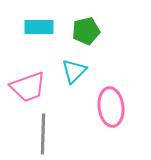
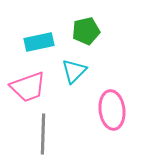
cyan rectangle: moved 15 px down; rotated 12 degrees counterclockwise
pink ellipse: moved 1 px right, 3 px down
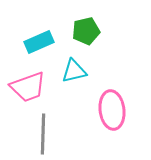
cyan rectangle: rotated 12 degrees counterclockwise
cyan triangle: rotated 32 degrees clockwise
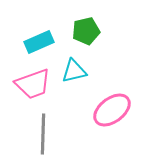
pink trapezoid: moved 5 px right, 3 px up
pink ellipse: rotated 60 degrees clockwise
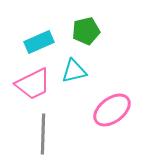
pink trapezoid: rotated 6 degrees counterclockwise
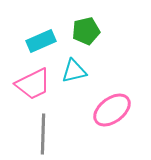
cyan rectangle: moved 2 px right, 1 px up
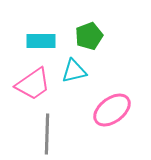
green pentagon: moved 3 px right, 5 px down; rotated 8 degrees counterclockwise
cyan rectangle: rotated 24 degrees clockwise
pink trapezoid: rotated 9 degrees counterclockwise
gray line: moved 4 px right
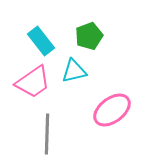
cyan rectangle: rotated 52 degrees clockwise
pink trapezoid: moved 2 px up
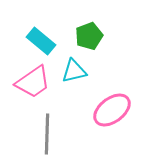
cyan rectangle: rotated 12 degrees counterclockwise
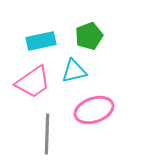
cyan rectangle: rotated 52 degrees counterclockwise
pink ellipse: moved 18 px left; rotated 18 degrees clockwise
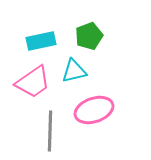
gray line: moved 3 px right, 3 px up
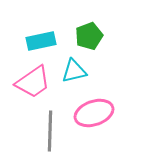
pink ellipse: moved 3 px down
